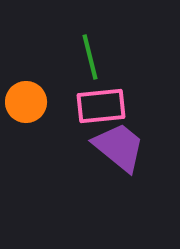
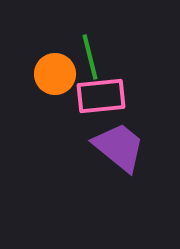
orange circle: moved 29 px right, 28 px up
pink rectangle: moved 10 px up
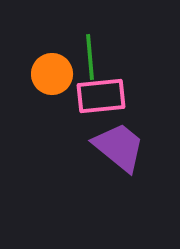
green line: rotated 9 degrees clockwise
orange circle: moved 3 px left
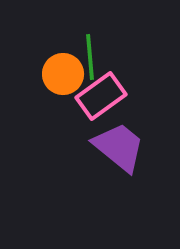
orange circle: moved 11 px right
pink rectangle: rotated 30 degrees counterclockwise
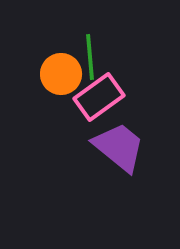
orange circle: moved 2 px left
pink rectangle: moved 2 px left, 1 px down
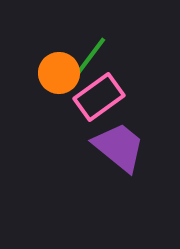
green line: rotated 42 degrees clockwise
orange circle: moved 2 px left, 1 px up
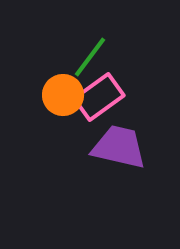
orange circle: moved 4 px right, 22 px down
purple trapezoid: rotated 26 degrees counterclockwise
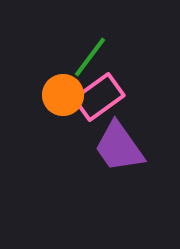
purple trapezoid: rotated 138 degrees counterclockwise
